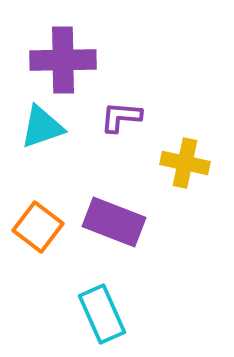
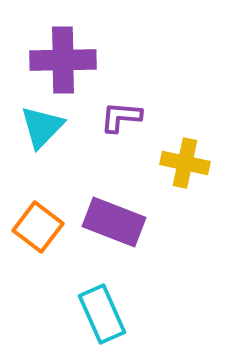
cyan triangle: rotated 27 degrees counterclockwise
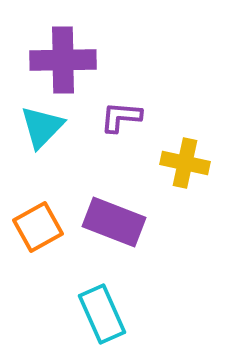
orange square: rotated 24 degrees clockwise
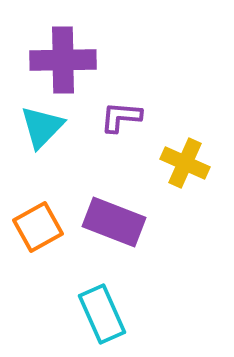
yellow cross: rotated 12 degrees clockwise
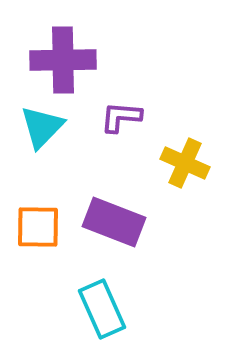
orange square: rotated 30 degrees clockwise
cyan rectangle: moved 5 px up
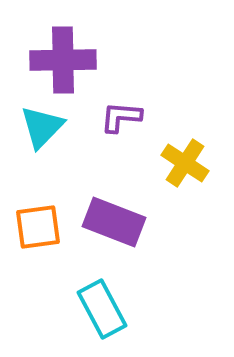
yellow cross: rotated 9 degrees clockwise
orange square: rotated 9 degrees counterclockwise
cyan rectangle: rotated 4 degrees counterclockwise
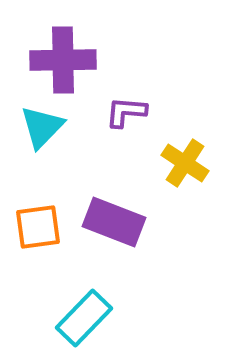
purple L-shape: moved 5 px right, 5 px up
cyan rectangle: moved 18 px left, 9 px down; rotated 72 degrees clockwise
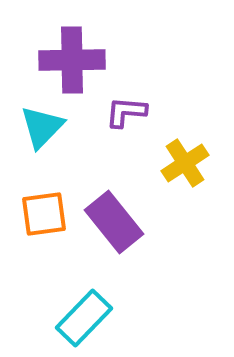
purple cross: moved 9 px right
yellow cross: rotated 24 degrees clockwise
purple rectangle: rotated 30 degrees clockwise
orange square: moved 6 px right, 13 px up
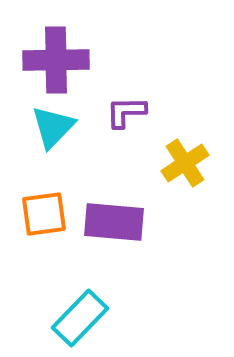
purple cross: moved 16 px left
purple L-shape: rotated 6 degrees counterclockwise
cyan triangle: moved 11 px right
purple rectangle: rotated 46 degrees counterclockwise
cyan rectangle: moved 4 px left
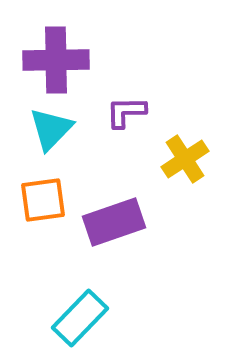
cyan triangle: moved 2 px left, 2 px down
yellow cross: moved 4 px up
orange square: moved 1 px left, 14 px up
purple rectangle: rotated 24 degrees counterclockwise
